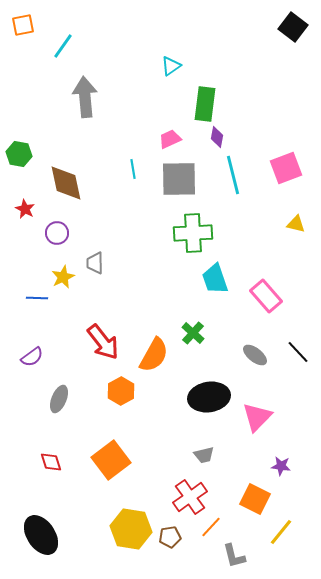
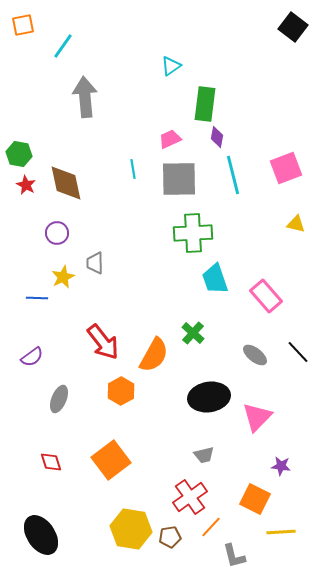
red star at (25, 209): moved 1 px right, 24 px up
yellow line at (281, 532): rotated 48 degrees clockwise
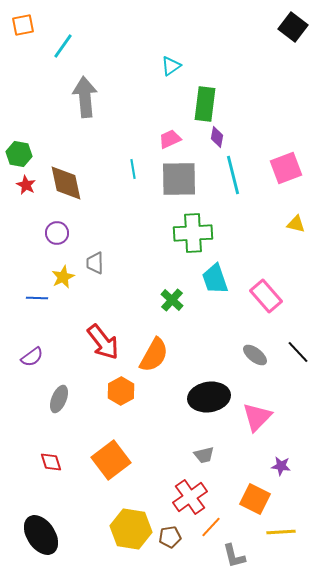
green cross at (193, 333): moved 21 px left, 33 px up
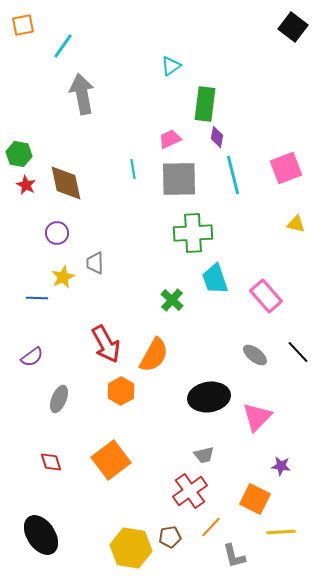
gray arrow at (85, 97): moved 3 px left, 3 px up; rotated 6 degrees counterclockwise
red arrow at (103, 342): moved 3 px right, 2 px down; rotated 9 degrees clockwise
red cross at (190, 497): moved 6 px up
yellow hexagon at (131, 529): moved 19 px down
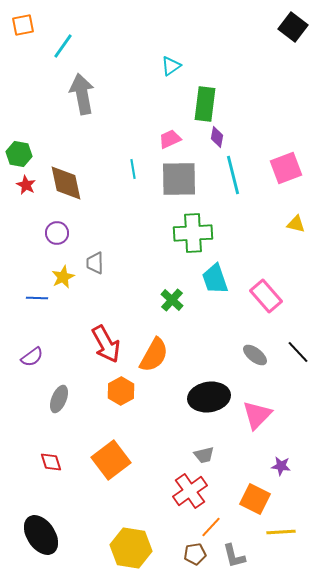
pink triangle at (257, 417): moved 2 px up
brown pentagon at (170, 537): moved 25 px right, 17 px down
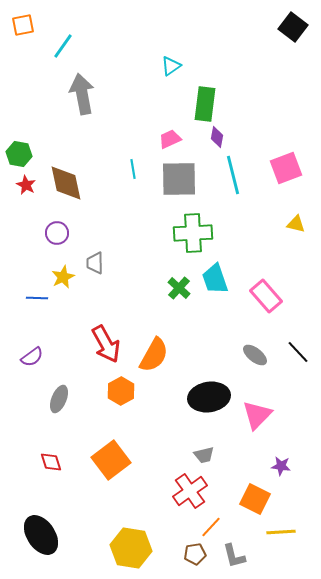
green cross at (172, 300): moved 7 px right, 12 px up
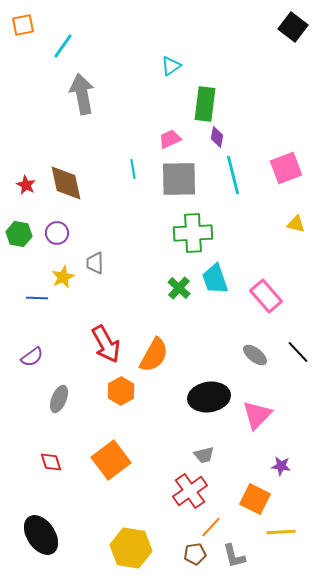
green hexagon at (19, 154): moved 80 px down
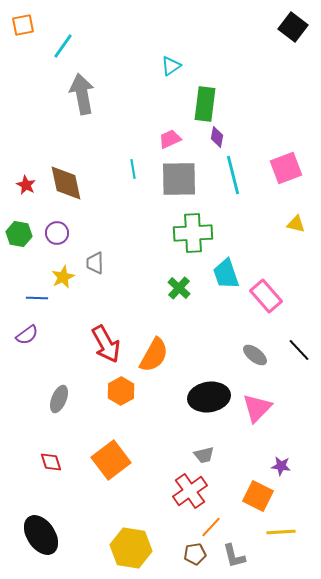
cyan trapezoid at (215, 279): moved 11 px right, 5 px up
black line at (298, 352): moved 1 px right, 2 px up
purple semicircle at (32, 357): moved 5 px left, 22 px up
pink triangle at (257, 415): moved 7 px up
orange square at (255, 499): moved 3 px right, 3 px up
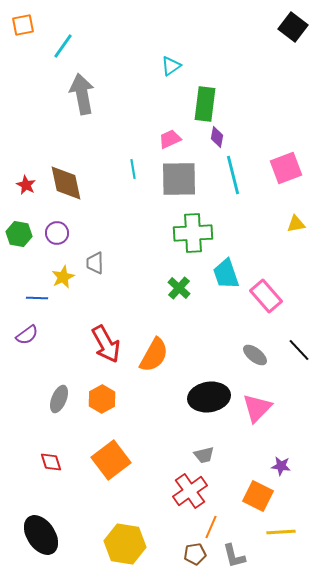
yellow triangle at (296, 224): rotated 24 degrees counterclockwise
orange hexagon at (121, 391): moved 19 px left, 8 px down
orange line at (211, 527): rotated 20 degrees counterclockwise
yellow hexagon at (131, 548): moved 6 px left, 4 px up
